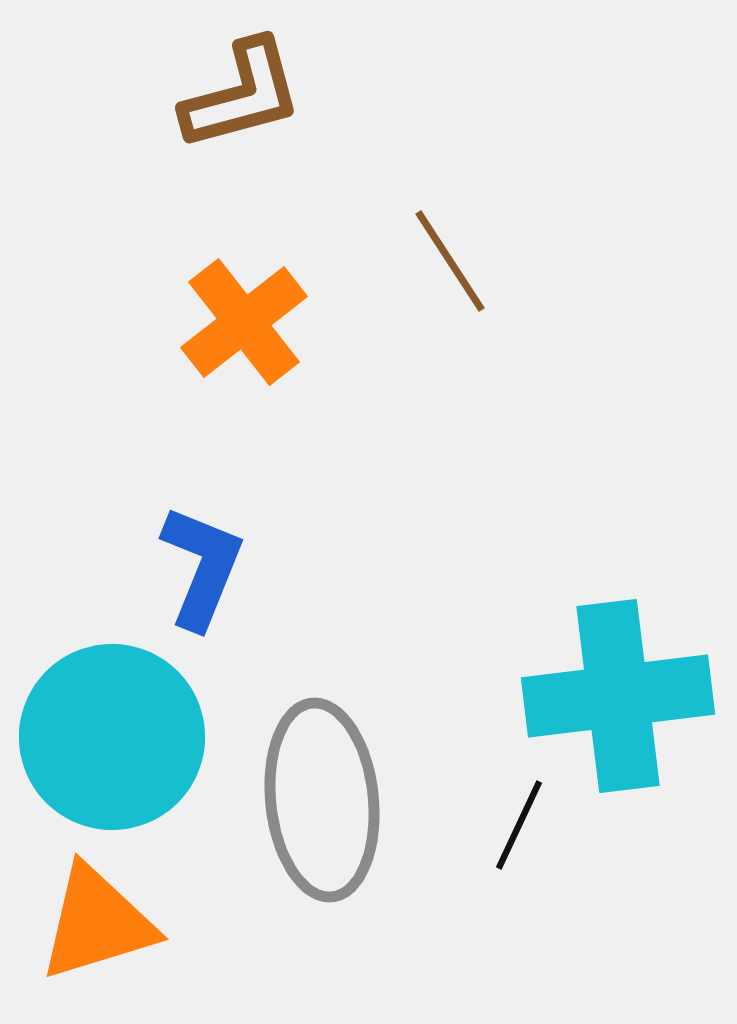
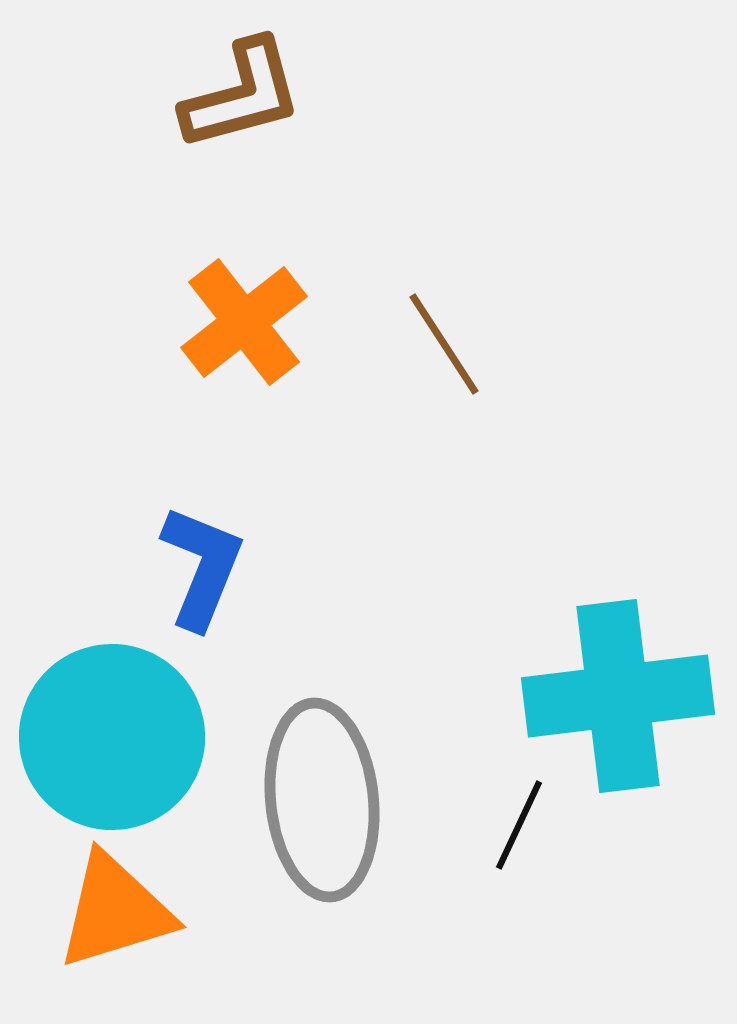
brown line: moved 6 px left, 83 px down
orange triangle: moved 18 px right, 12 px up
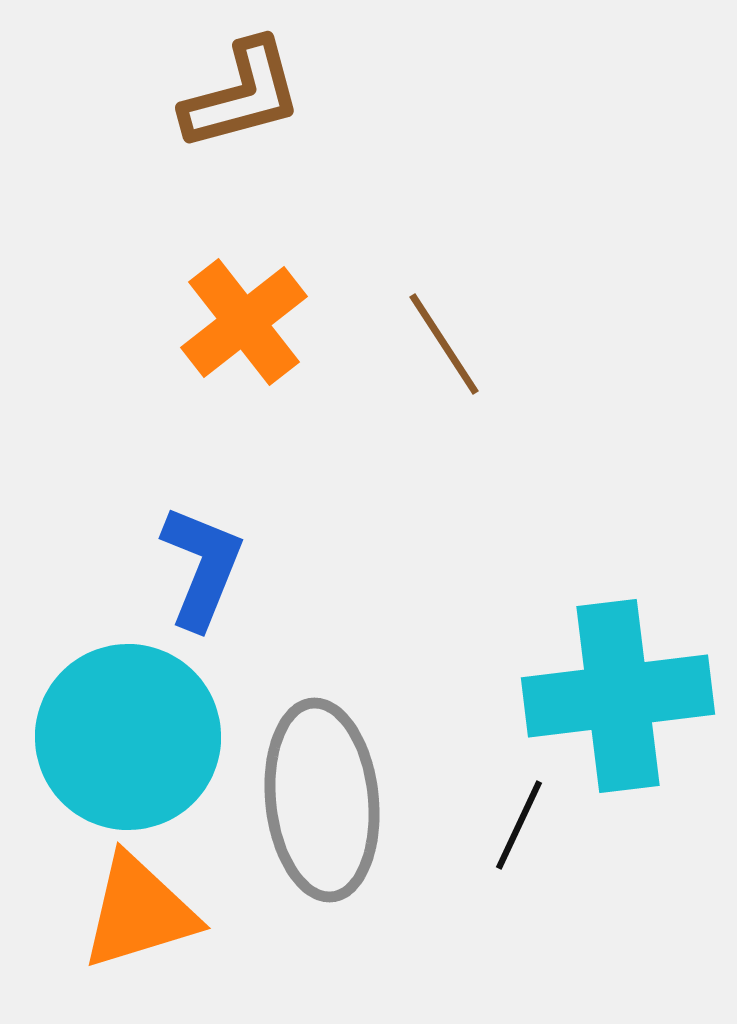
cyan circle: moved 16 px right
orange triangle: moved 24 px right, 1 px down
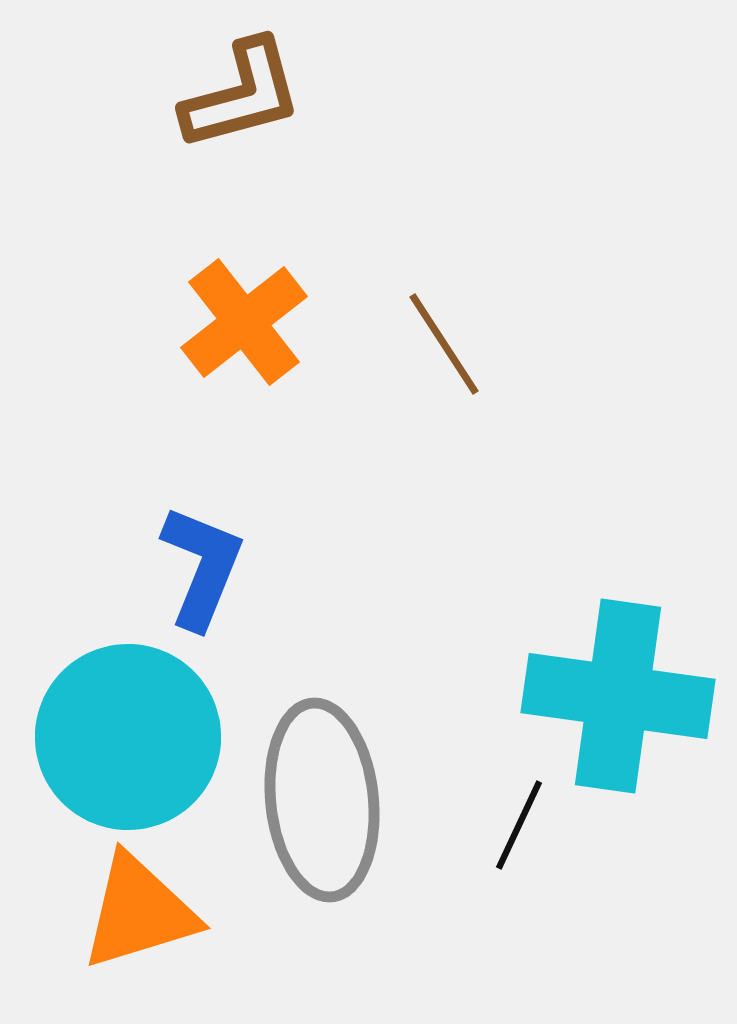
cyan cross: rotated 15 degrees clockwise
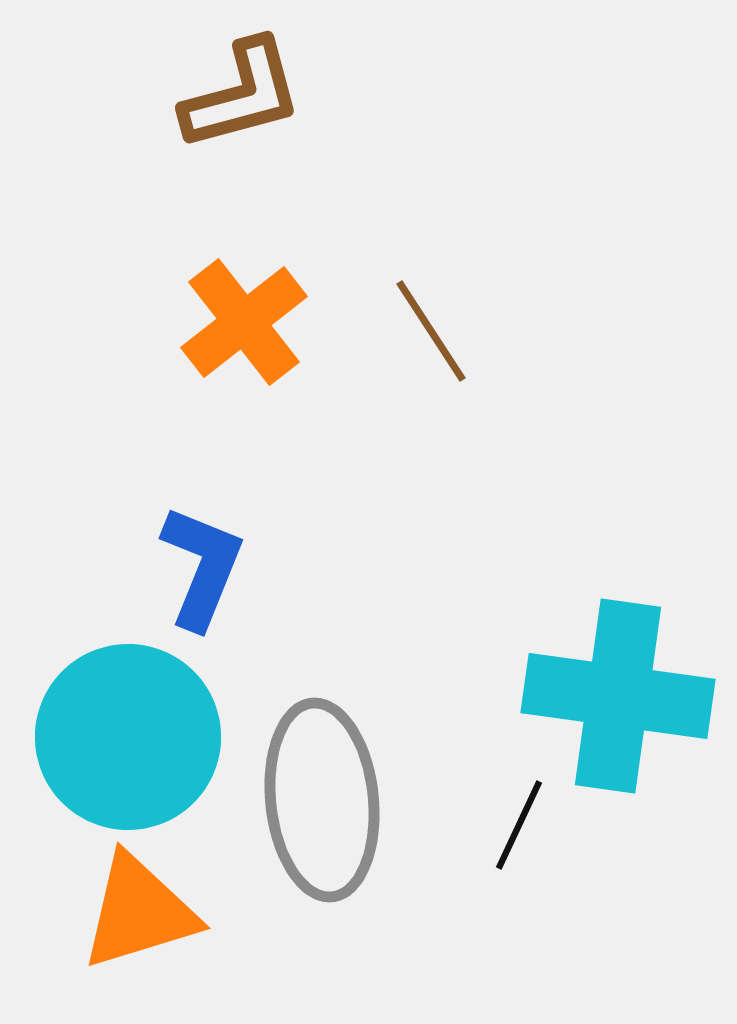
brown line: moved 13 px left, 13 px up
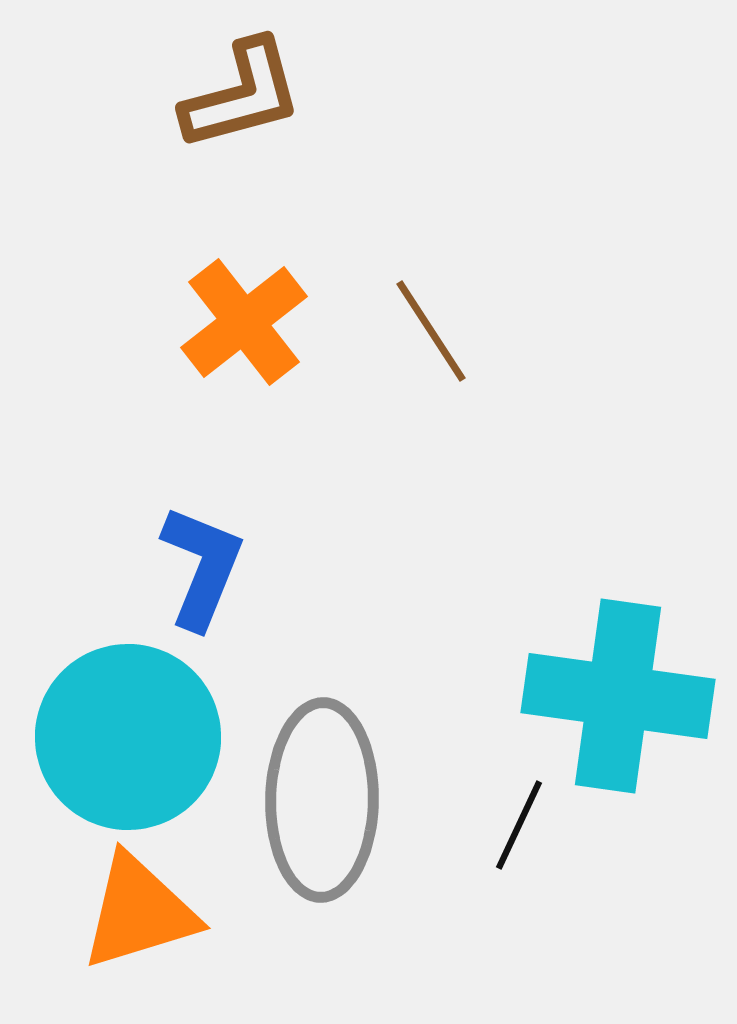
gray ellipse: rotated 7 degrees clockwise
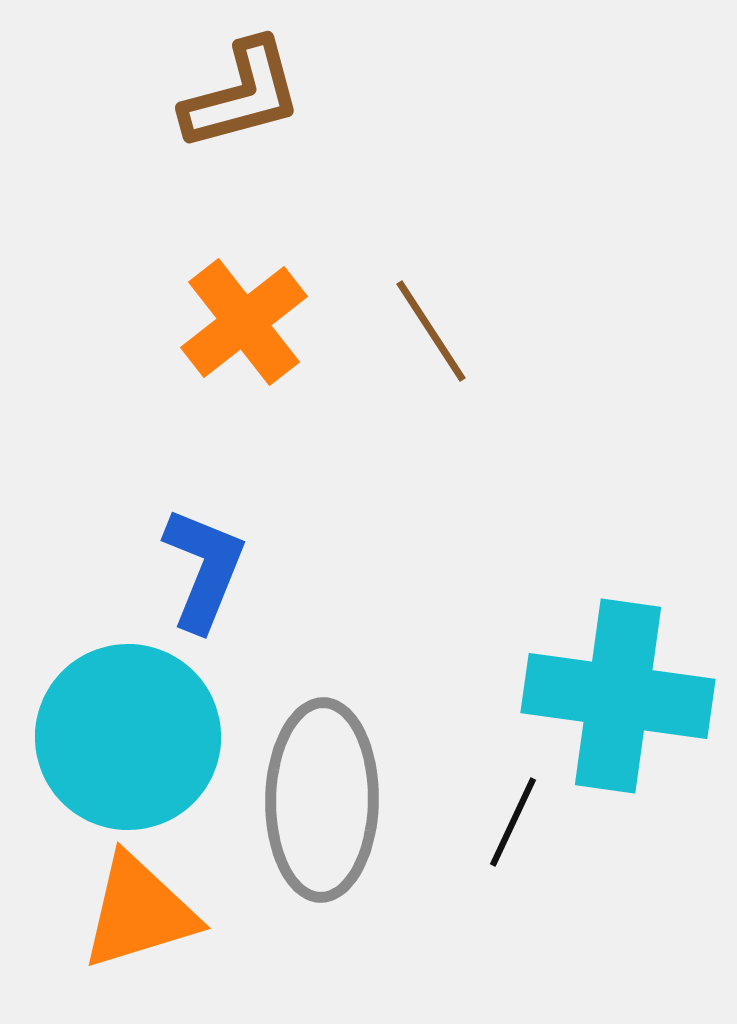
blue L-shape: moved 2 px right, 2 px down
black line: moved 6 px left, 3 px up
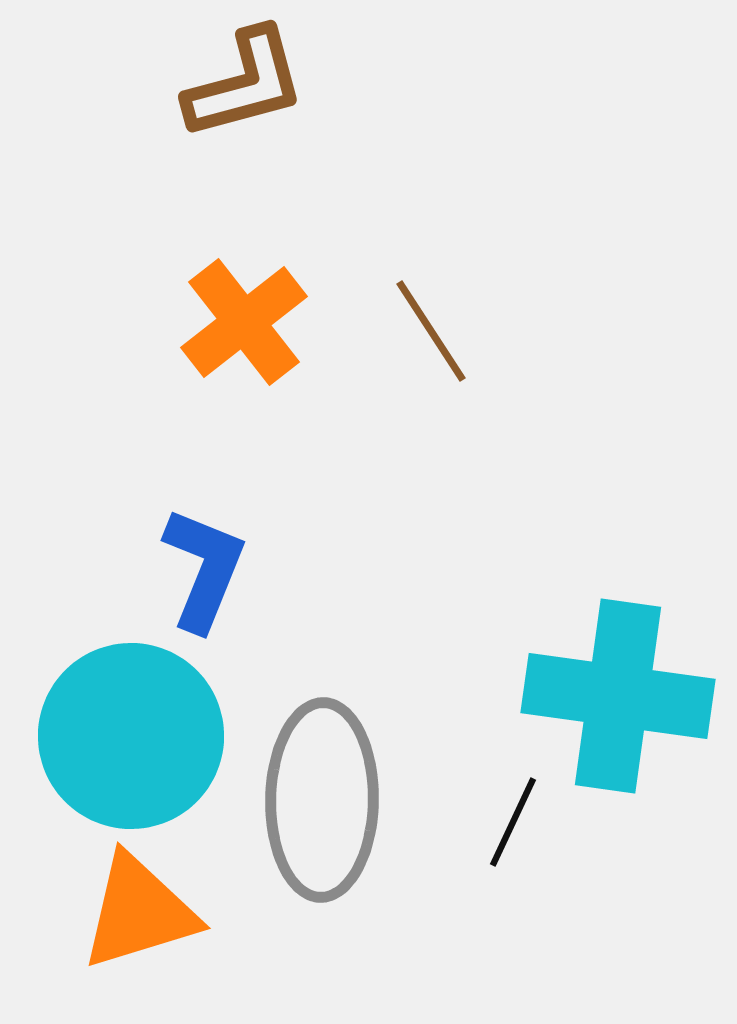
brown L-shape: moved 3 px right, 11 px up
cyan circle: moved 3 px right, 1 px up
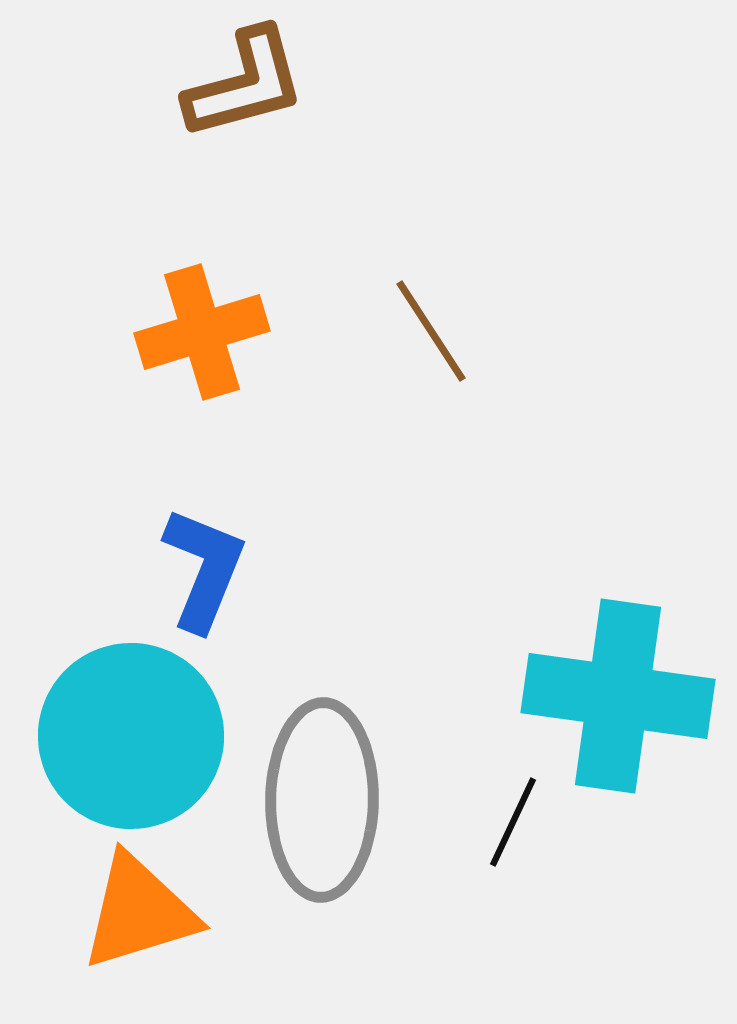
orange cross: moved 42 px left, 10 px down; rotated 21 degrees clockwise
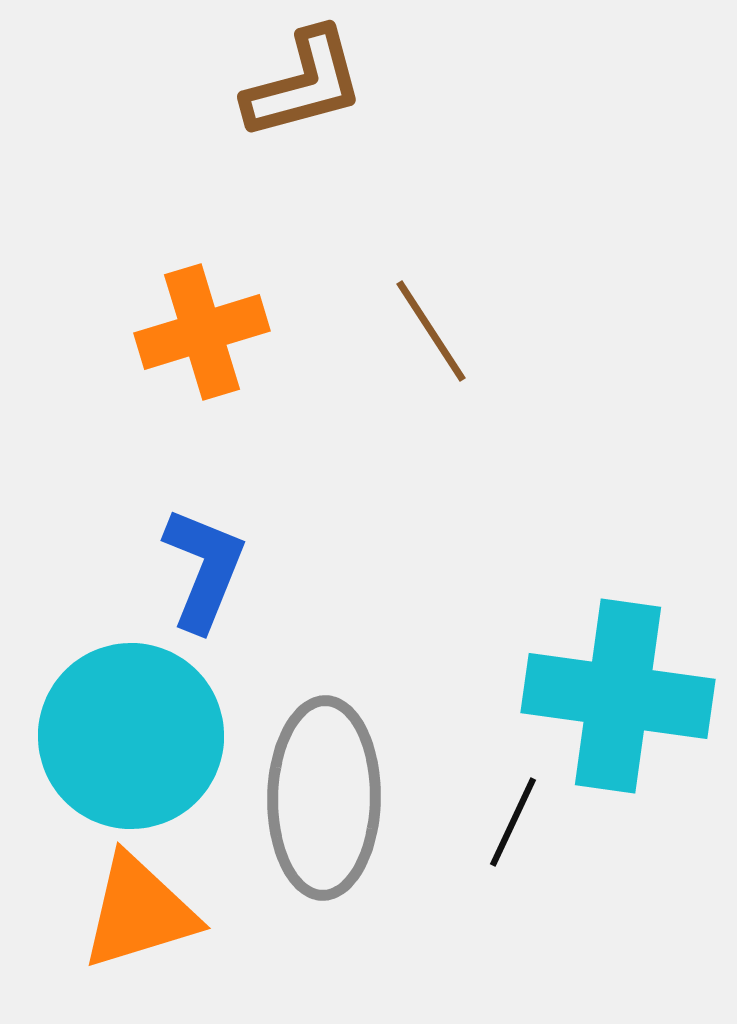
brown L-shape: moved 59 px right
gray ellipse: moved 2 px right, 2 px up
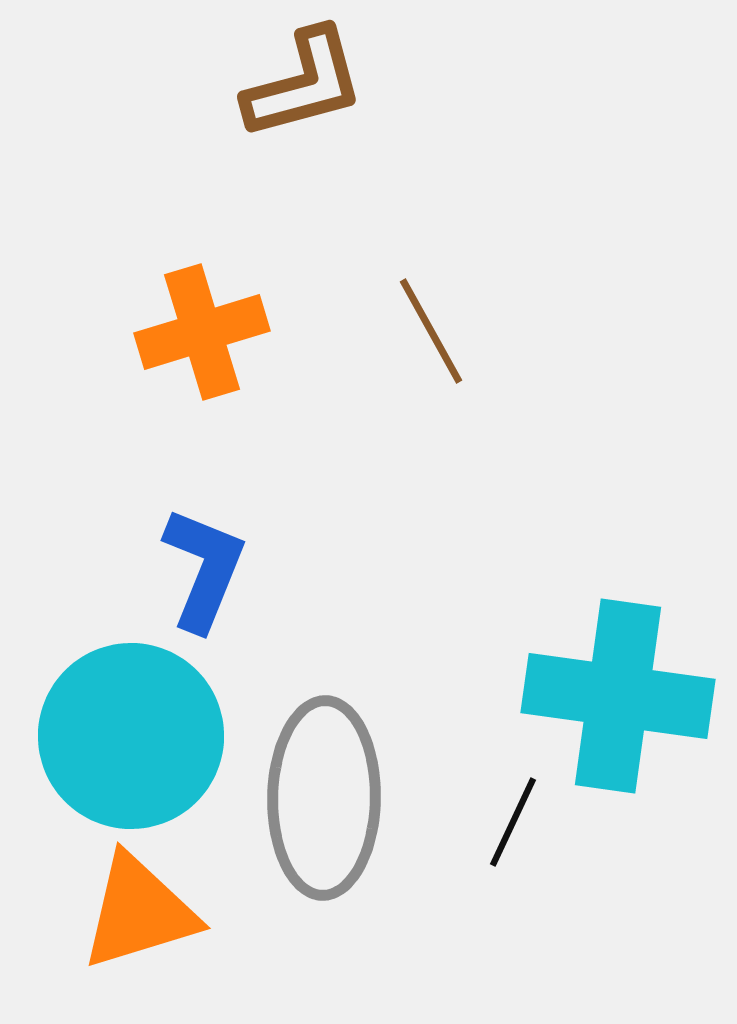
brown line: rotated 4 degrees clockwise
